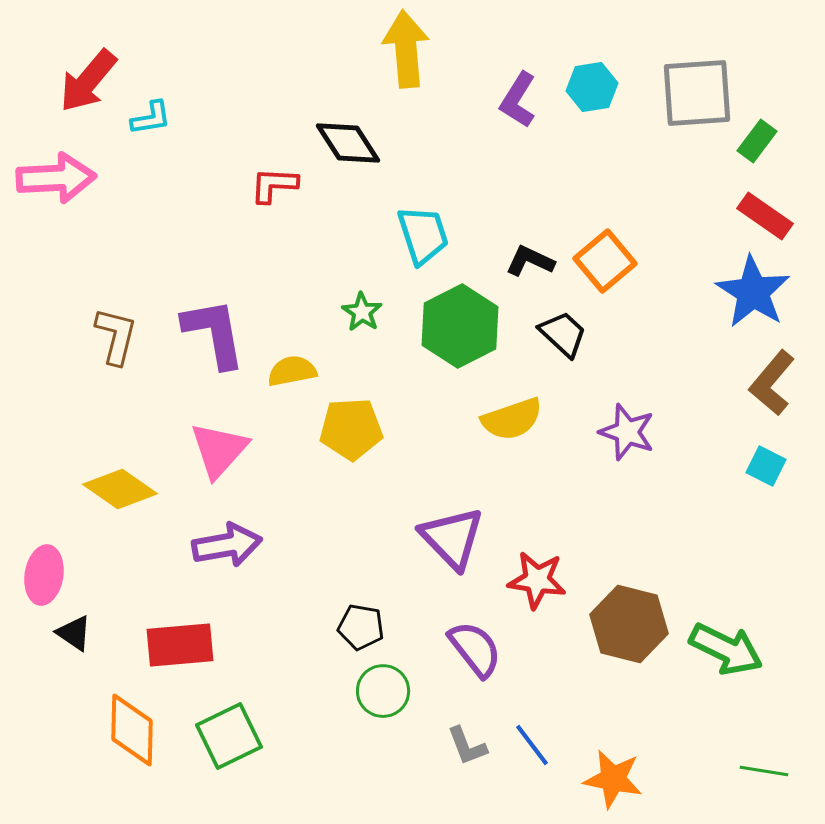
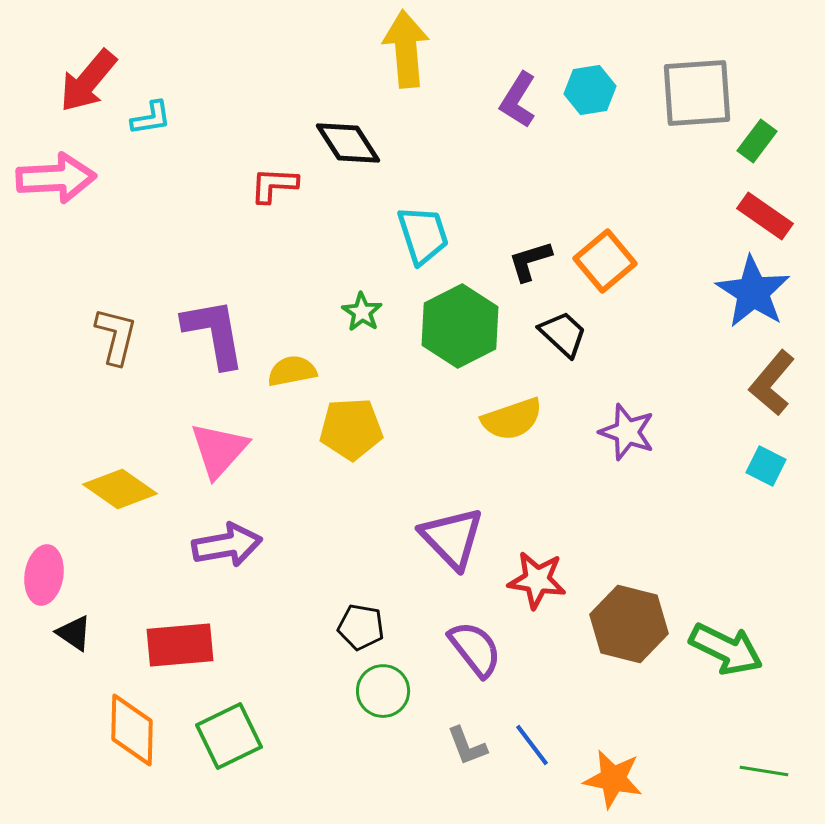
cyan hexagon at (592, 87): moved 2 px left, 3 px down
black L-shape at (530, 261): rotated 42 degrees counterclockwise
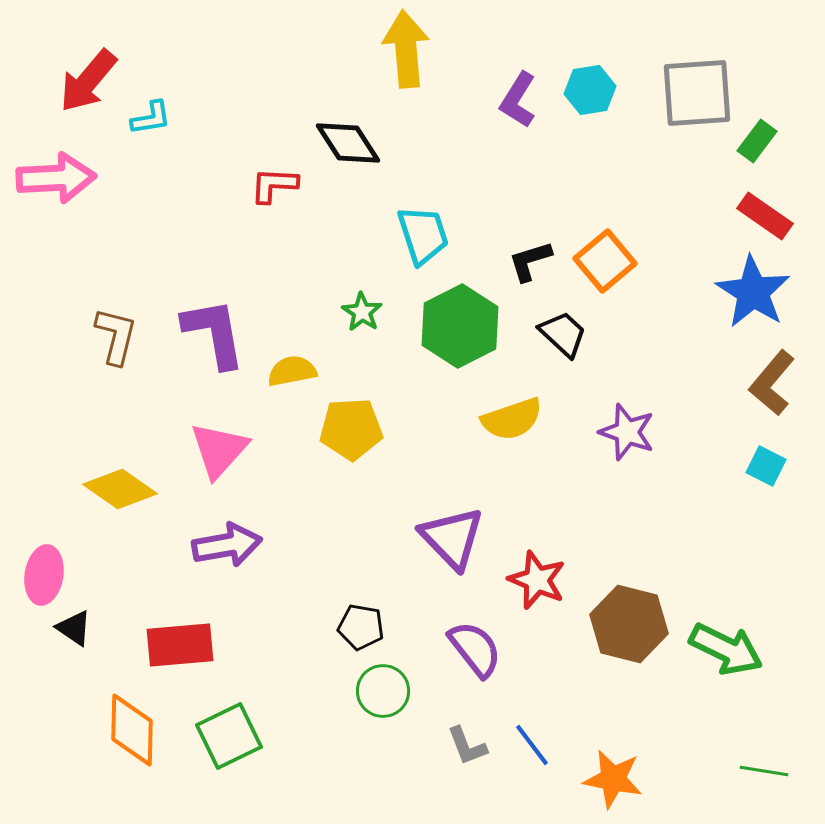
red star at (537, 580): rotated 14 degrees clockwise
black triangle at (74, 633): moved 5 px up
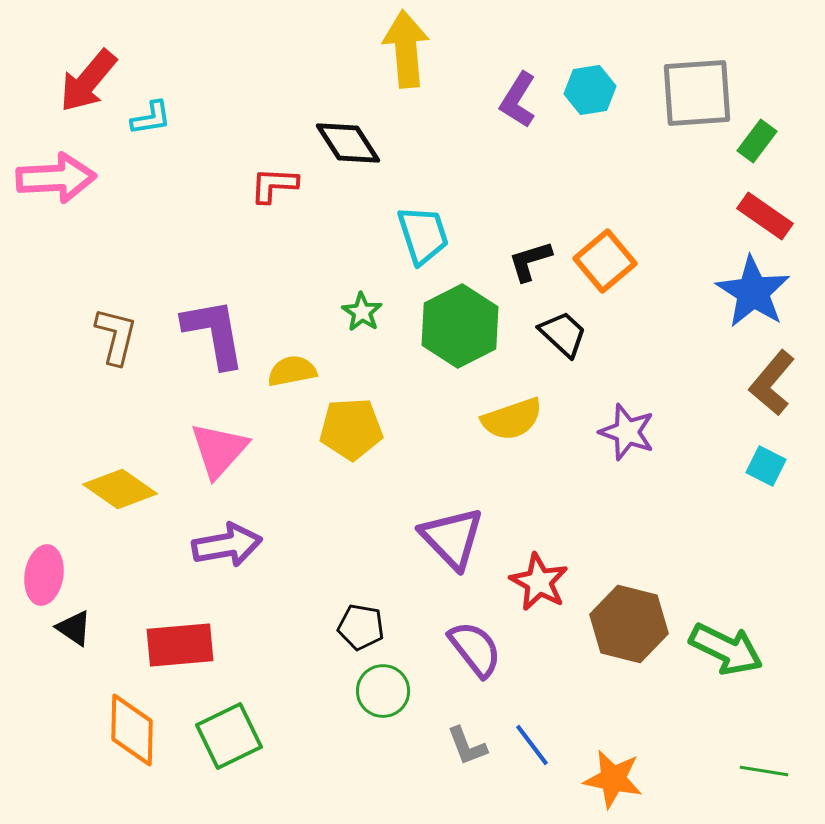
red star at (537, 580): moved 2 px right, 2 px down; rotated 6 degrees clockwise
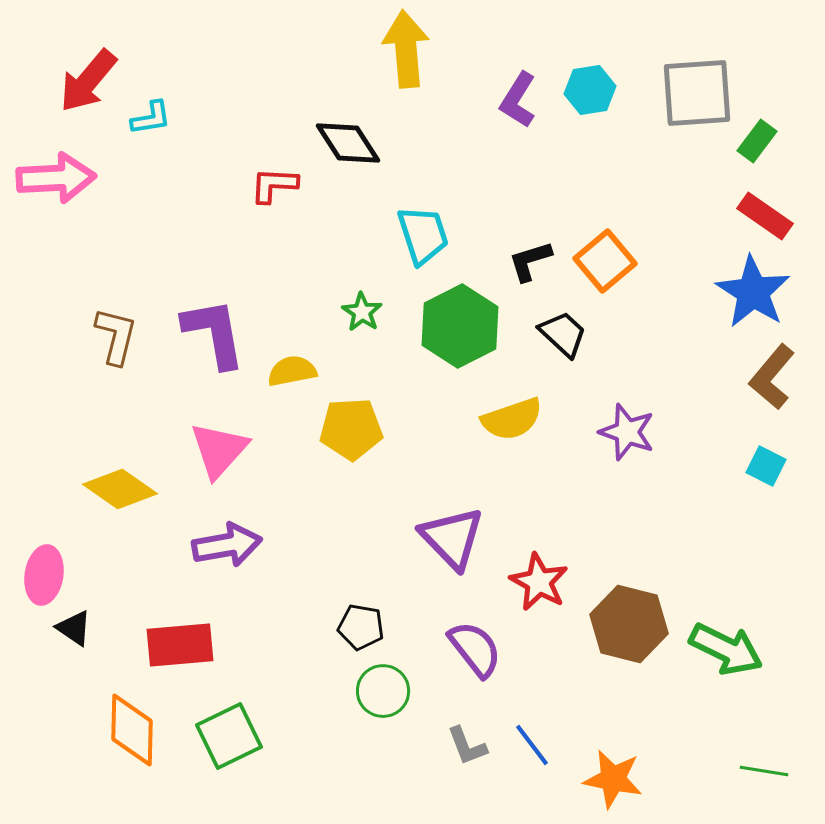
brown L-shape at (772, 383): moved 6 px up
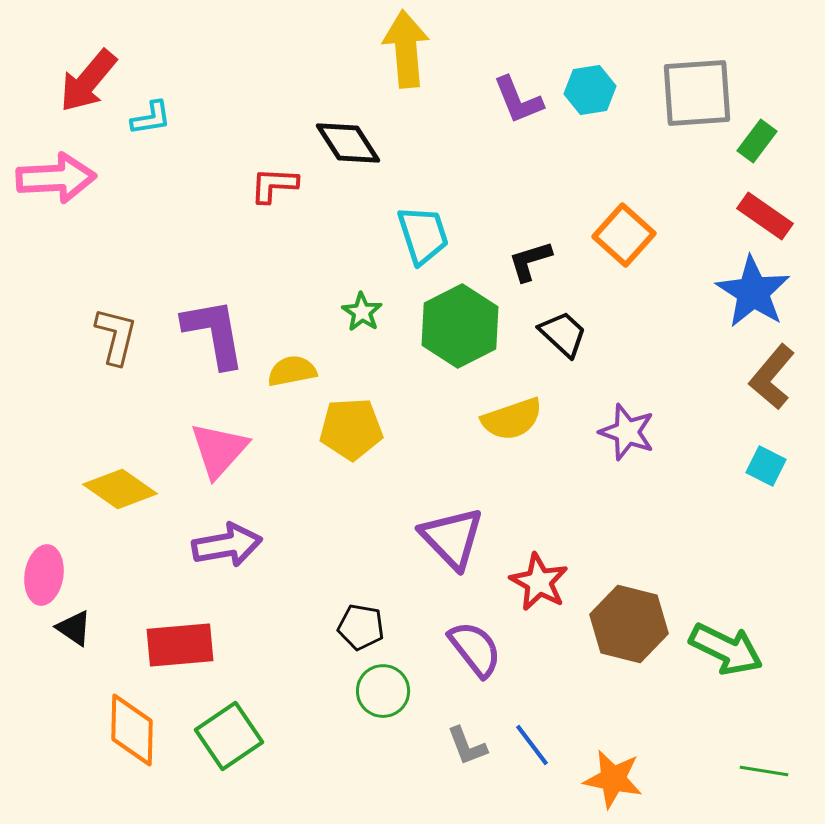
purple L-shape at (518, 100): rotated 54 degrees counterclockwise
orange square at (605, 261): moved 19 px right, 26 px up; rotated 8 degrees counterclockwise
green square at (229, 736): rotated 8 degrees counterclockwise
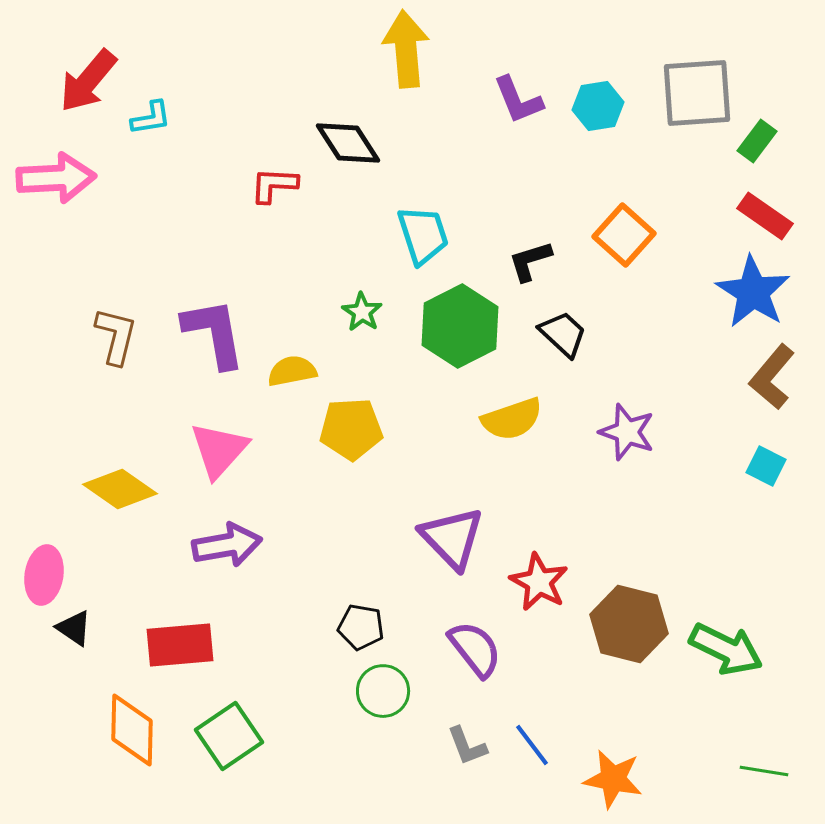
cyan hexagon at (590, 90): moved 8 px right, 16 px down
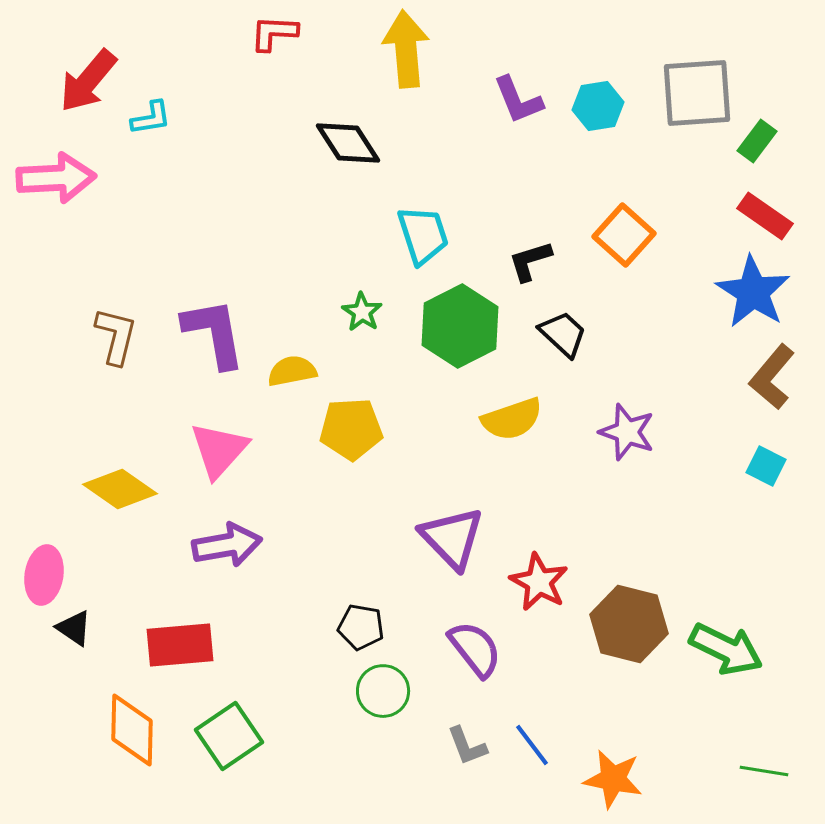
red L-shape at (274, 185): moved 152 px up
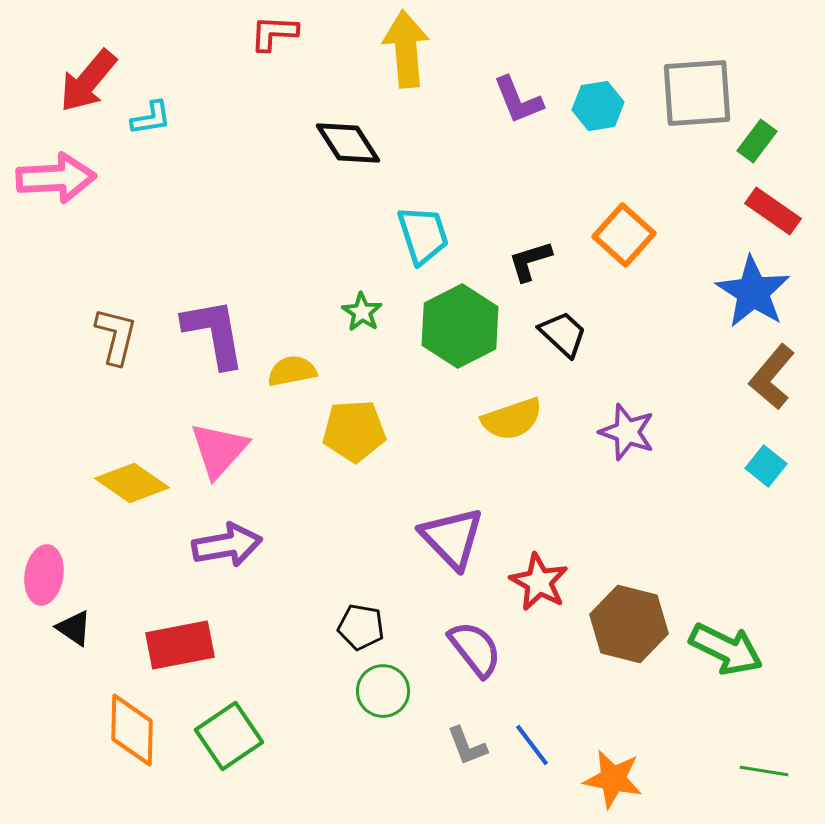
red rectangle at (765, 216): moved 8 px right, 5 px up
yellow pentagon at (351, 429): moved 3 px right, 2 px down
cyan square at (766, 466): rotated 12 degrees clockwise
yellow diamond at (120, 489): moved 12 px right, 6 px up
red rectangle at (180, 645): rotated 6 degrees counterclockwise
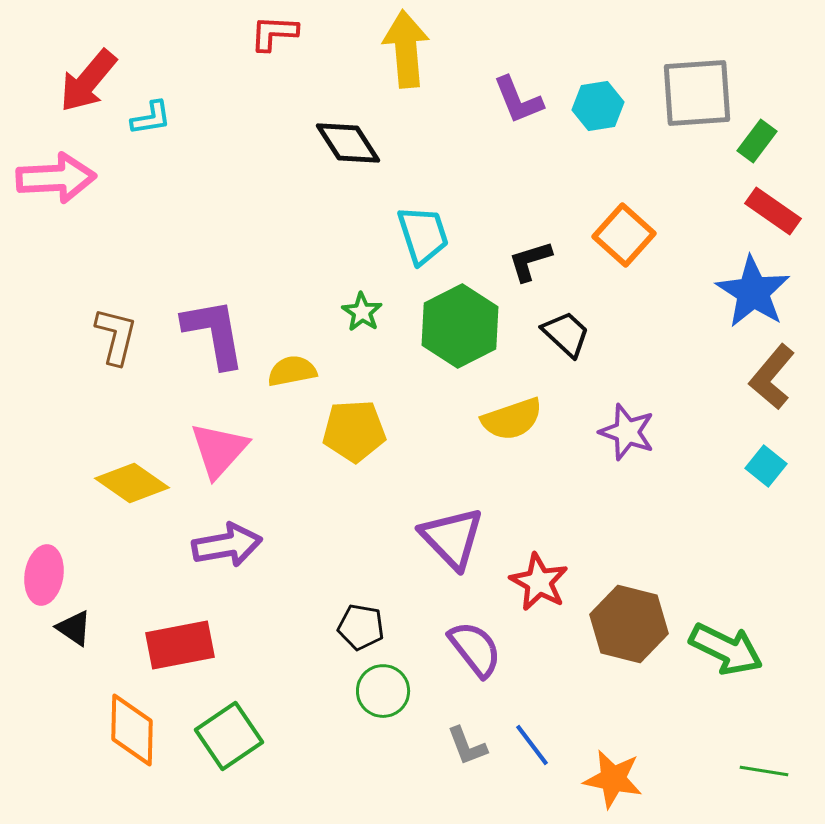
black trapezoid at (563, 334): moved 3 px right
